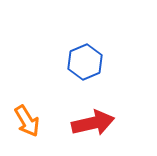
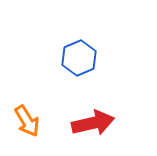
blue hexagon: moved 6 px left, 4 px up
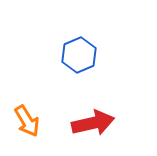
blue hexagon: moved 3 px up
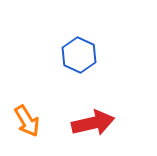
blue hexagon: rotated 12 degrees counterclockwise
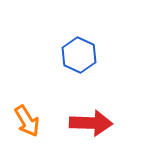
red arrow: moved 2 px left; rotated 15 degrees clockwise
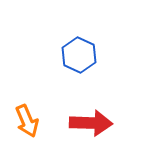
orange arrow: rotated 8 degrees clockwise
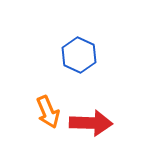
orange arrow: moved 21 px right, 9 px up
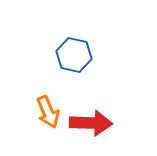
blue hexagon: moved 5 px left; rotated 12 degrees counterclockwise
